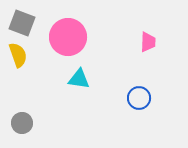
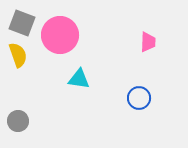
pink circle: moved 8 px left, 2 px up
gray circle: moved 4 px left, 2 px up
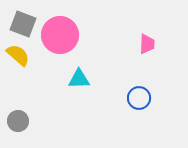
gray square: moved 1 px right, 1 px down
pink trapezoid: moved 1 px left, 2 px down
yellow semicircle: rotated 30 degrees counterclockwise
cyan triangle: rotated 10 degrees counterclockwise
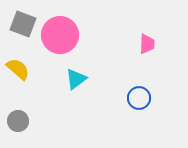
yellow semicircle: moved 14 px down
cyan triangle: moved 3 px left; rotated 35 degrees counterclockwise
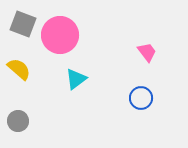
pink trapezoid: moved 8 px down; rotated 40 degrees counterclockwise
yellow semicircle: moved 1 px right
blue circle: moved 2 px right
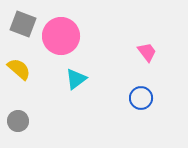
pink circle: moved 1 px right, 1 px down
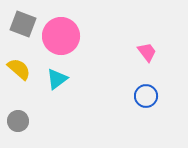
cyan triangle: moved 19 px left
blue circle: moved 5 px right, 2 px up
